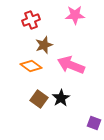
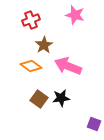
pink star: rotated 18 degrees clockwise
brown star: rotated 12 degrees counterclockwise
pink arrow: moved 3 px left, 1 px down
black star: rotated 24 degrees clockwise
purple square: moved 1 px down
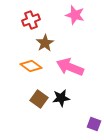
brown star: moved 1 px right, 2 px up
pink arrow: moved 2 px right, 1 px down
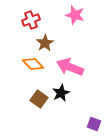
orange diamond: moved 2 px right, 2 px up; rotated 10 degrees clockwise
black star: moved 5 px up; rotated 18 degrees counterclockwise
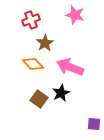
purple square: rotated 16 degrees counterclockwise
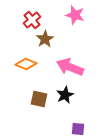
red cross: moved 1 px right; rotated 18 degrees counterclockwise
brown star: moved 4 px up
orange diamond: moved 7 px left; rotated 25 degrees counterclockwise
black star: moved 4 px right, 2 px down
brown square: rotated 24 degrees counterclockwise
purple square: moved 16 px left, 5 px down
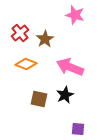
red cross: moved 12 px left, 13 px down
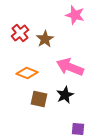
orange diamond: moved 1 px right, 9 px down
